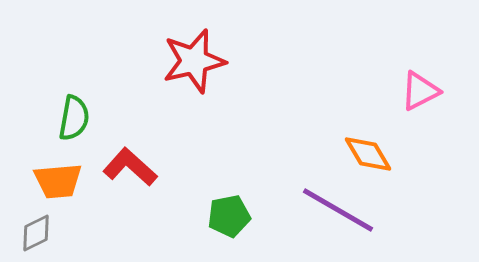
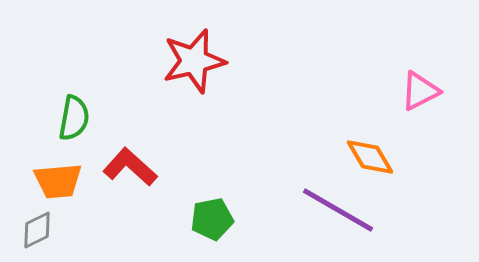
orange diamond: moved 2 px right, 3 px down
green pentagon: moved 17 px left, 3 px down
gray diamond: moved 1 px right, 3 px up
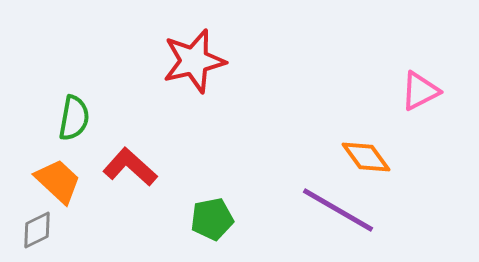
orange diamond: moved 4 px left; rotated 6 degrees counterclockwise
orange trapezoid: rotated 132 degrees counterclockwise
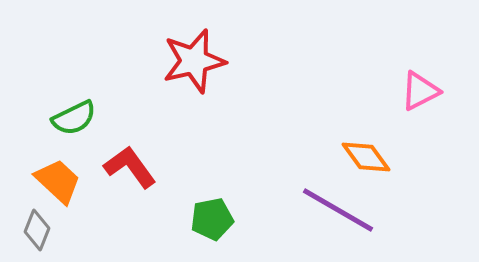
green semicircle: rotated 54 degrees clockwise
red L-shape: rotated 12 degrees clockwise
gray diamond: rotated 42 degrees counterclockwise
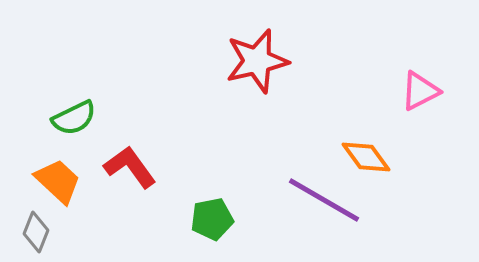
red star: moved 63 px right
purple line: moved 14 px left, 10 px up
gray diamond: moved 1 px left, 2 px down
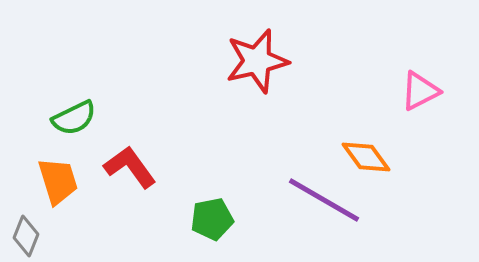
orange trapezoid: rotated 30 degrees clockwise
gray diamond: moved 10 px left, 4 px down
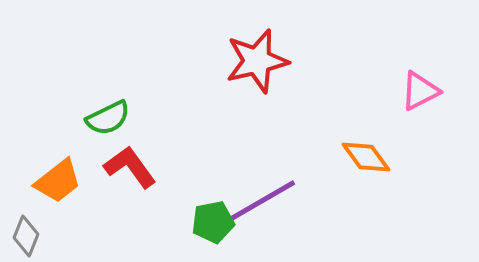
green semicircle: moved 34 px right
orange trapezoid: rotated 69 degrees clockwise
purple line: moved 64 px left, 2 px down; rotated 60 degrees counterclockwise
green pentagon: moved 1 px right, 3 px down
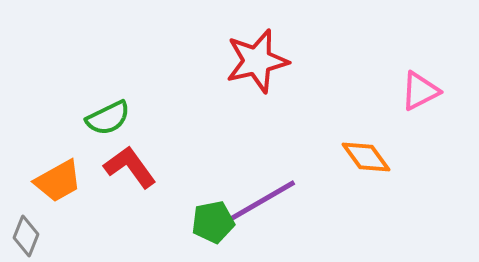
orange trapezoid: rotated 9 degrees clockwise
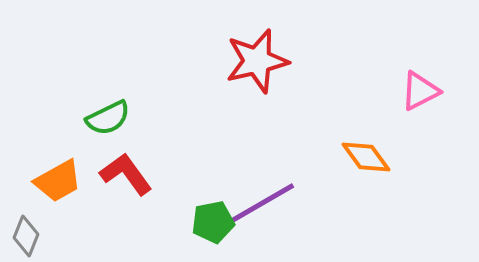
red L-shape: moved 4 px left, 7 px down
purple line: moved 1 px left, 3 px down
